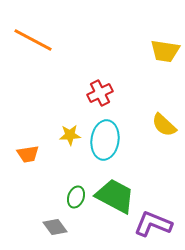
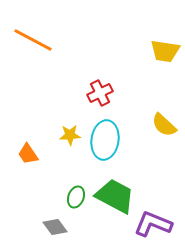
orange trapezoid: rotated 65 degrees clockwise
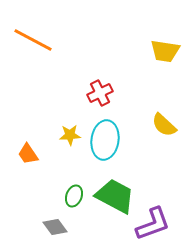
green ellipse: moved 2 px left, 1 px up
purple L-shape: rotated 138 degrees clockwise
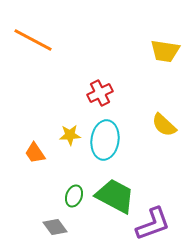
orange trapezoid: moved 7 px right, 1 px up
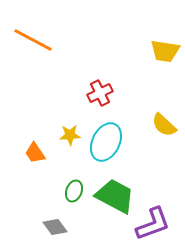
cyan ellipse: moved 1 px right, 2 px down; rotated 18 degrees clockwise
green ellipse: moved 5 px up
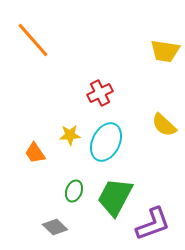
orange line: rotated 21 degrees clockwise
green trapezoid: moved 1 px down; rotated 90 degrees counterclockwise
gray diamond: rotated 10 degrees counterclockwise
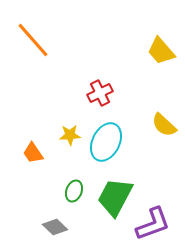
yellow trapezoid: moved 4 px left; rotated 40 degrees clockwise
orange trapezoid: moved 2 px left
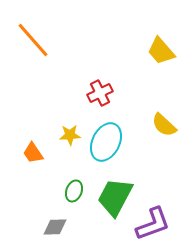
gray diamond: rotated 45 degrees counterclockwise
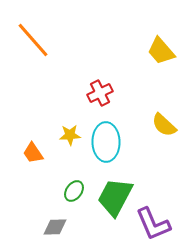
cyan ellipse: rotated 27 degrees counterclockwise
green ellipse: rotated 15 degrees clockwise
purple L-shape: rotated 87 degrees clockwise
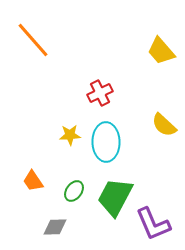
orange trapezoid: moved 28 px down
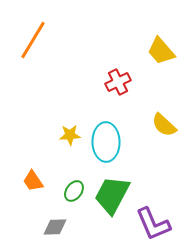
orange line: rotated 72 degrees clockwise
red cross: moved 18 px right, 11 px up
green trapezoid: moved 3 px left, 2 px up
